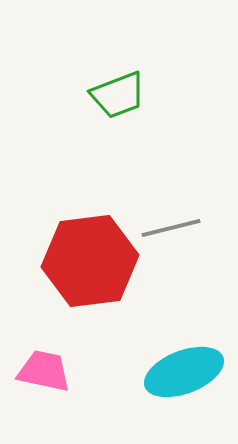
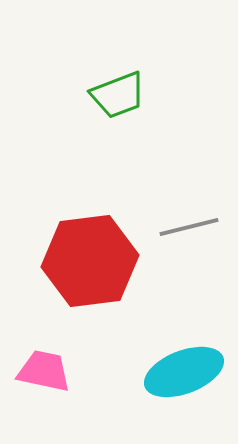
gray line: moved 18 px right, 1 px up
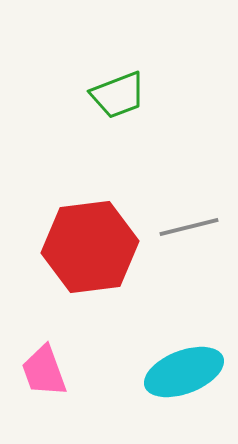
red hexagon: moved 14 px up
pink trapezoid: rotated 122 degrees counterclockwise
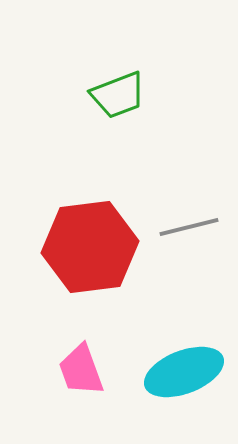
pink trapezoid: moved 37 px right, 1 px up
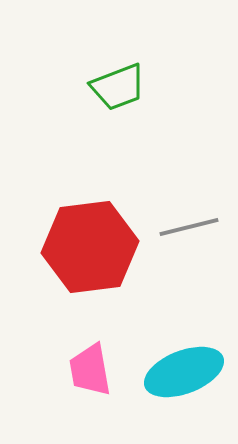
green trapezoid: moved 8 px up
pink trapezoid: moved 9 px right; rotated 10 degrees clockwise
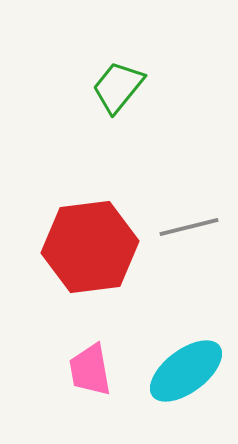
green trapezoid: rotated 150 degrees clockwise
cyan ellipse: moved 2 px right, 1 px up; rotated 16 degrees counterclockwise
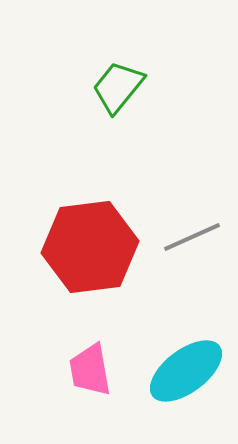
gray line: moved 3 px right, 10 px down; rotated 10 degrees counterclockwise
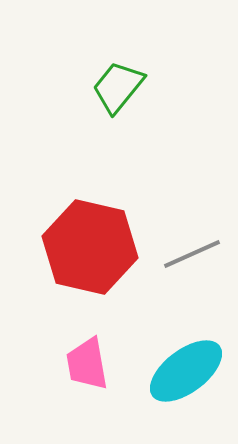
gray line: moved 17 px down
red hexagon: rotated 20 degrees clockwise
pink trapezoid: moved 3 px left, 6 px up
